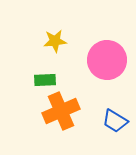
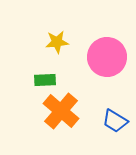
yellow star: moved 2 px right, 1 px down
pink circle: moved 3 px up
orange cross: rotated 27 degrees counterclockwise
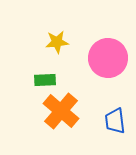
pink circle: moved 1 px right, 1 px down
blue trapezoid: rotated 52 degrees clockwise
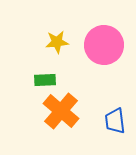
pink circle: moved 4 px left, 13 px up
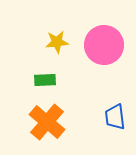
orange cross: moved 14 px left, 11 px down
blue trapezoid: moved 4 px up
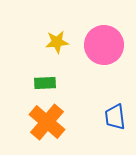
green rectangle: moved 3 px down
